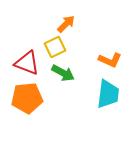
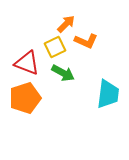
orange L-shape: moved 24 px left, 19 px up
orange pentagon: moved 2 px left; rotated 12 degrees counterclockwise
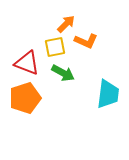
yellow square: rotated 15 degrees clockwise
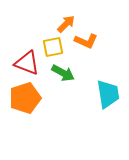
yellow square: moved 2 px left
cyan trapezoid: rotated 16 degrees counterclockwise
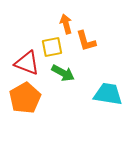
orange arrow: rotated 60 degrees counterclockwise
orange L-shape: rotated 50 degrees clockwise
yellow square: moved 1 px left
cyan trapezoid: rotated 72 degrees counterclockwise
orange pentagon: rotated 12 degrees counterclockwise
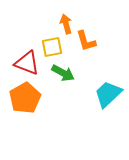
cyan trapezoid: rotated 52 degrees counterclockwise
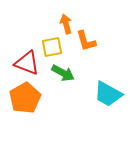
cyan trapezoid: rotated 108 degrees counterclockwise
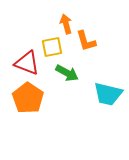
green arrow: moved 4 px right
cyan trapezoid: rotated 16 degrees counterclockwise
orange pentagon: moved 3 px right; rotated 8 degrees counterclockwise
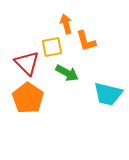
red triangle: rotated 24 degrees clockwise
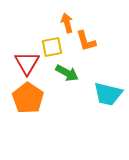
orange arrow: moved 1 px right, 1 px up
red triangle: rotated 16 degrees clockwise
